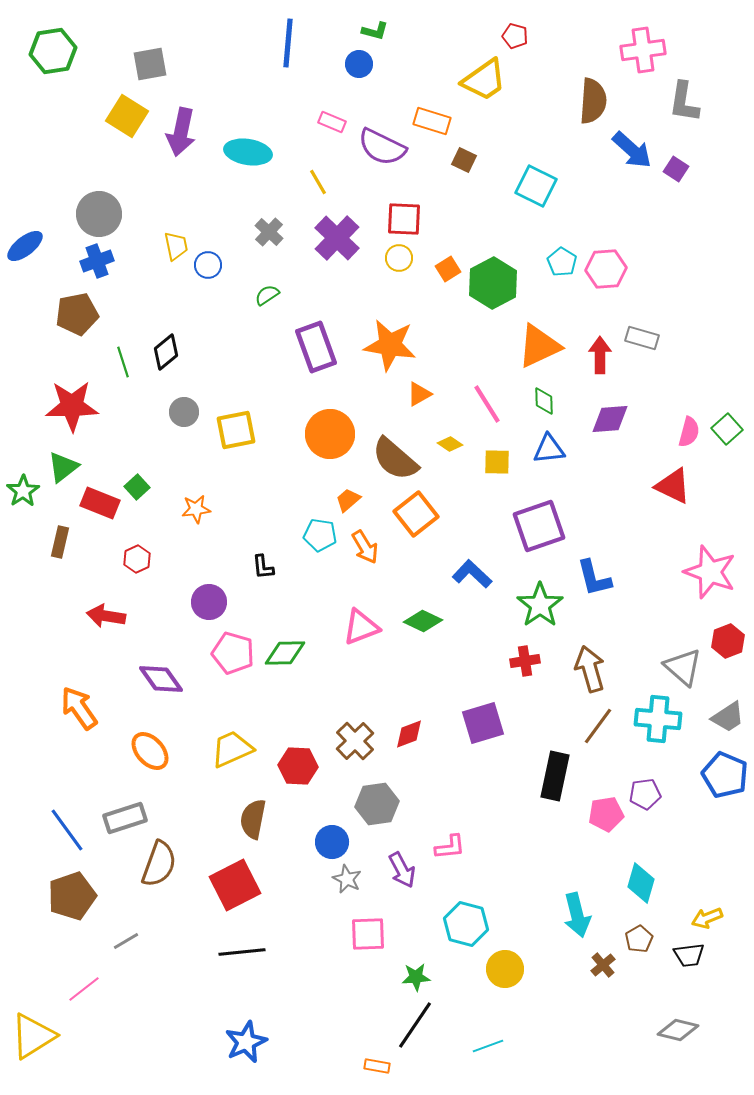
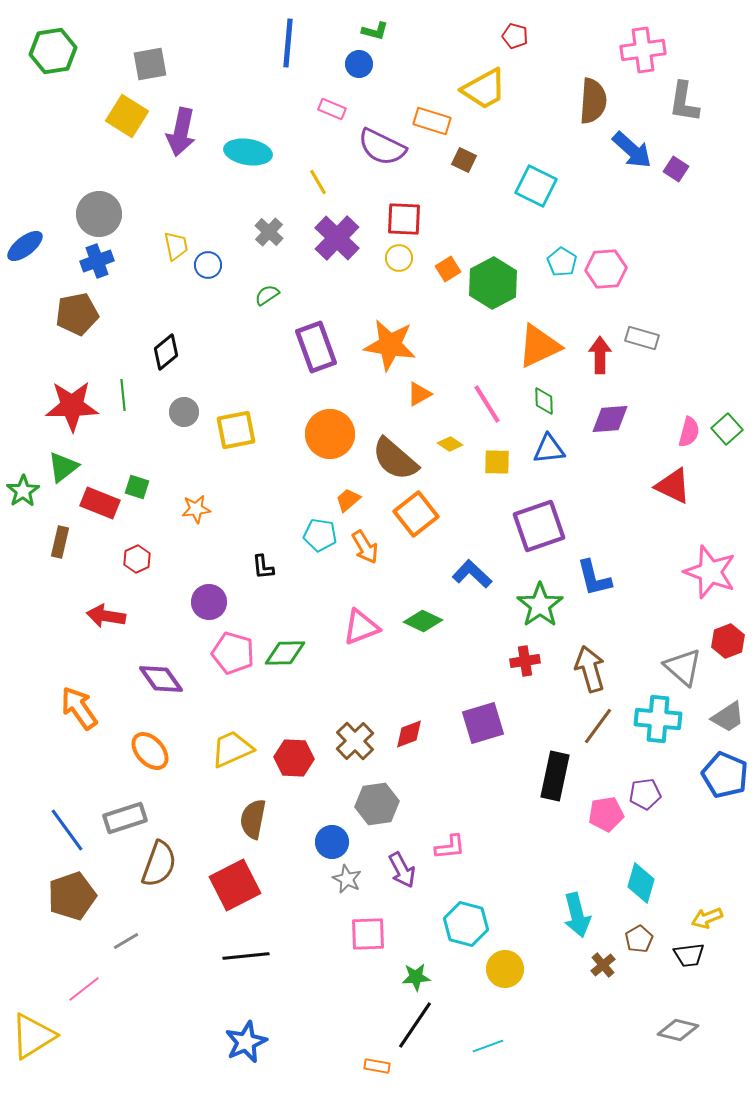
yellow trapezoid at (484, 80): moved 9 px down; rotated 6 degrees clockwise
pink rectangle at (332, 122): moved 13 px up
green line at (123, 362): moved 33 px down; rotated 12 degrees clockwise
green square at (137, 487): rotated 30 degrees counterclockwise
red hexagon at (298, 766): moved 4 px left, 8 px up
black line at (242, 952): moved 4 px right, 4 px down
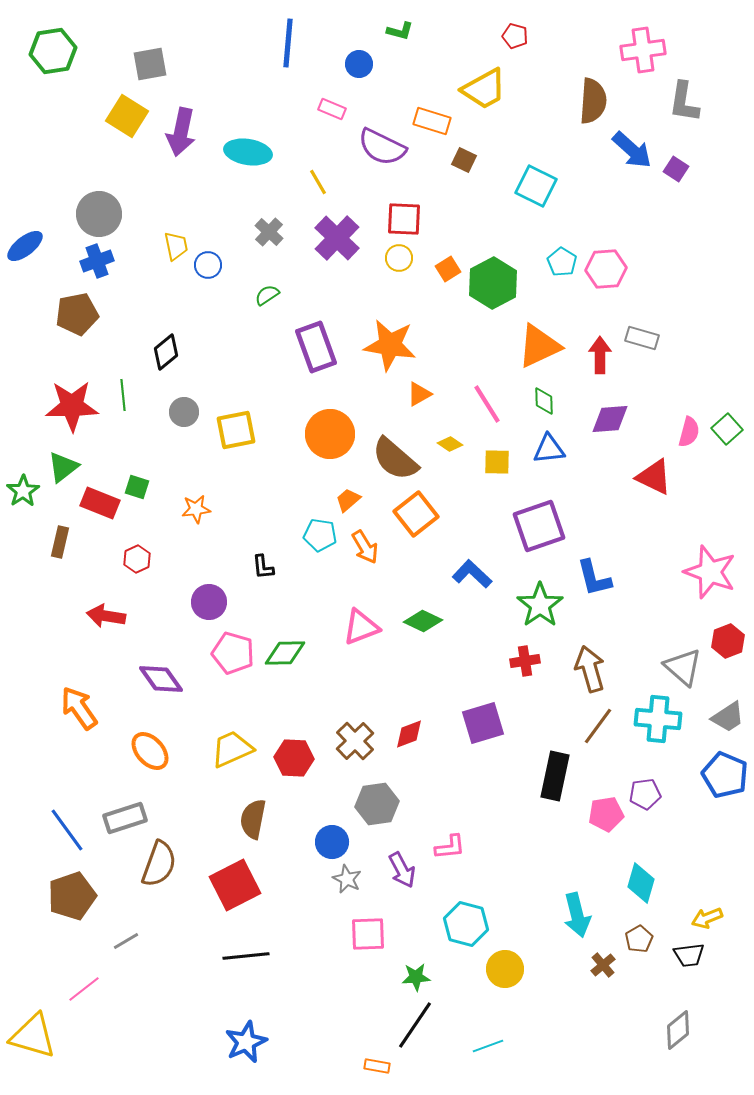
green L-shape at (375, 31): moved 25 px right
red triangle at (673, 486): moved 19 px left, 9 px up
gray diamond at (678, 1030): rotated 54 degrees counterclockwise
yellow triangle at (33, 1036): rotated 48 degrees clockwise
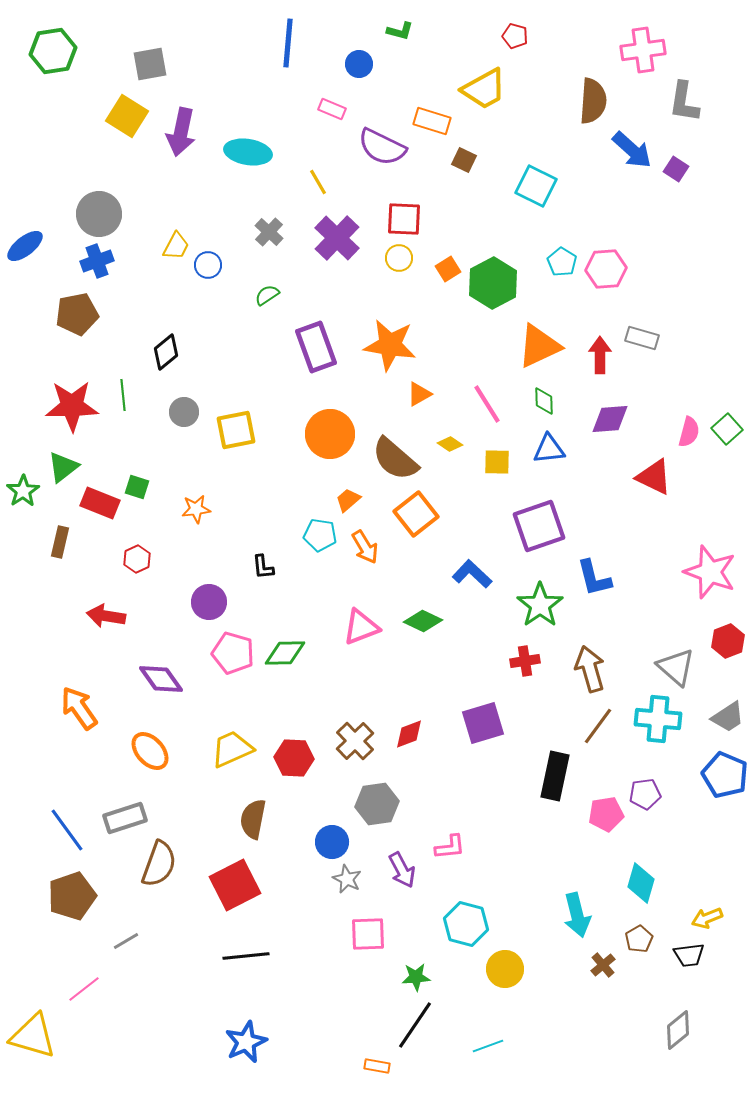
yellow trapezoid at (176, 246): rotated 40 degrees clockwise
gray triangle at (683, 667): moved 7 px left
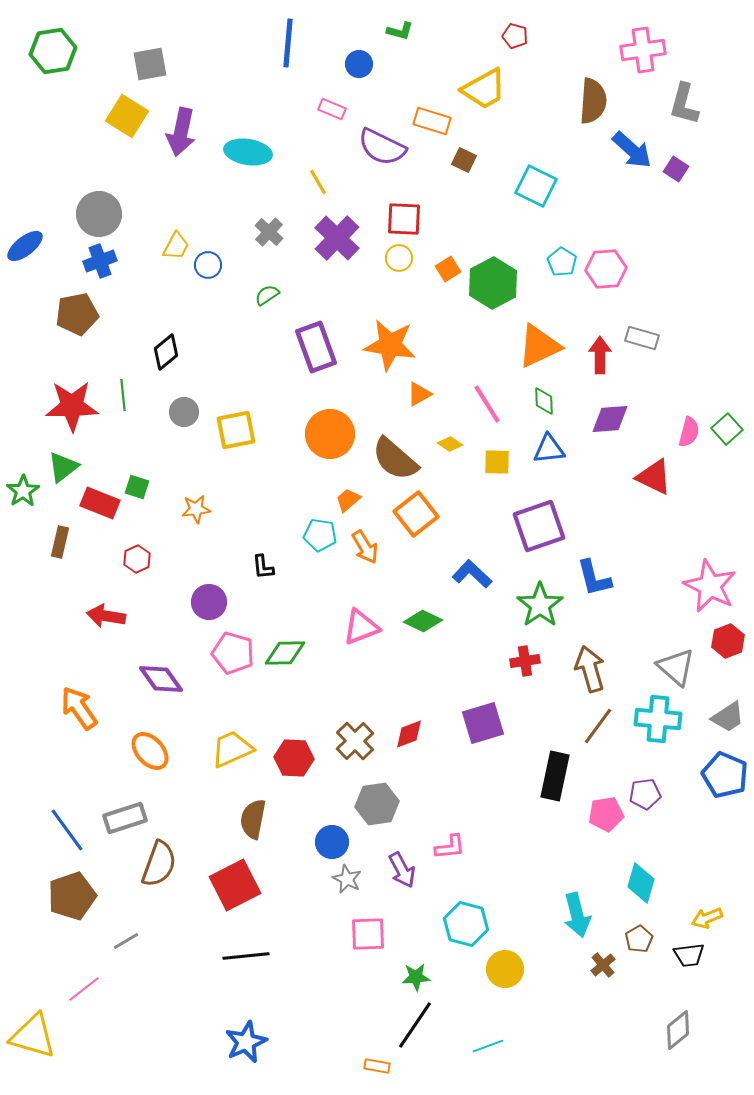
gray L-shape at (684, 102): moved 2 px down; rotated 6 degrees clockwise
blue cross at (97, 261): moved 3 px right
pink star at (710, 572): moved 14 px down; rotated 6 degrees clockwise
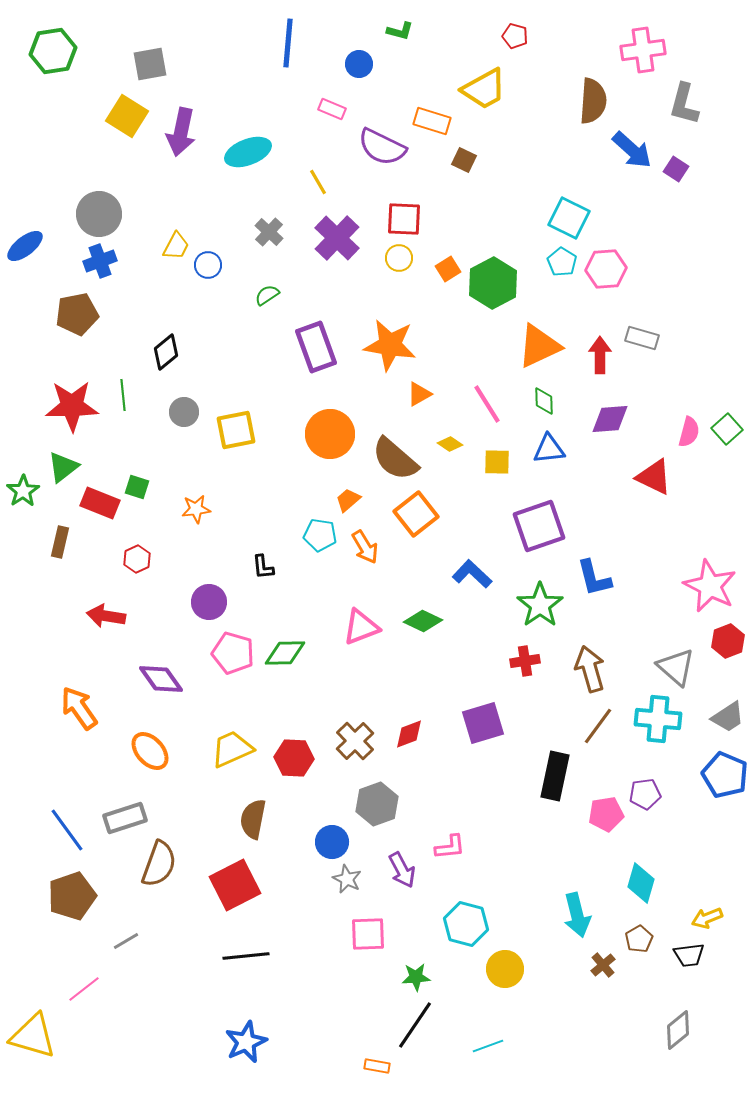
cyan ellipse at (248, 152): rotated 30 degrees counterclockwise
cyan square at (536, 186): moved 33 px right, 32 px down
gray hexagon at (377, 804): rotated 12 degrees counterclockwise
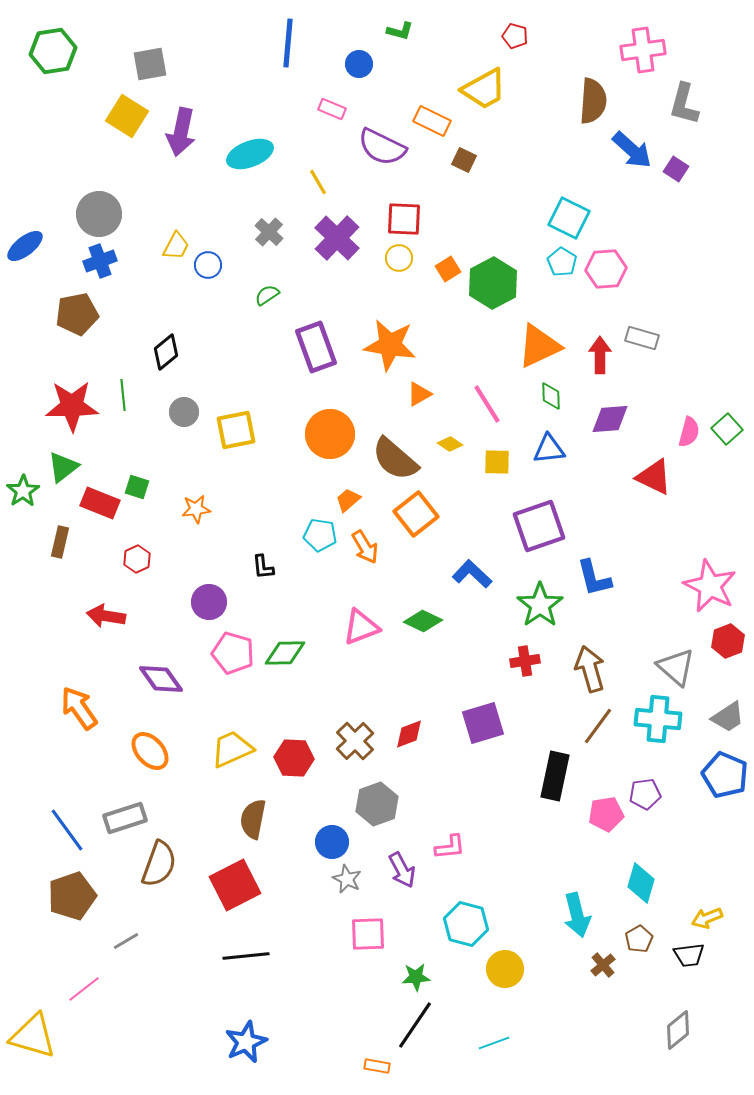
orange rectangle at (432, 121): rotated 9 degrees clockwise
cyan ellipse at (248, 152): moved 2 px right, 2 px down
green diamond at (544, 401): moved 7 px right, 5 px up
cyan line at (488, 1046): moved 6 px right, 3 px up
